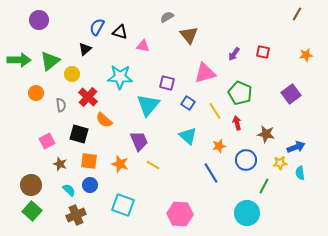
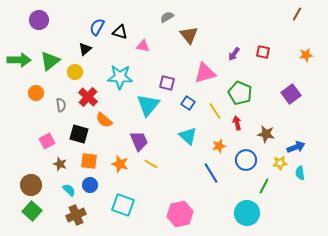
yellow circle at (72, 74): moved 3 px right, 2 px up
yellow line at (153, 165): moved 2 px left, 1 px up
pink hexagon at (180, 214): rotated 15 degrees counterclockwise
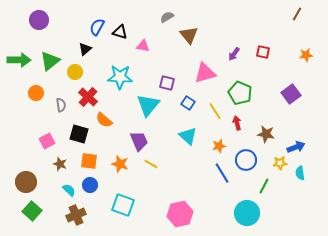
blue line at (211, 173): moved 11 px right
brown circle at (31, 185): moved 5 px left, 3 px up
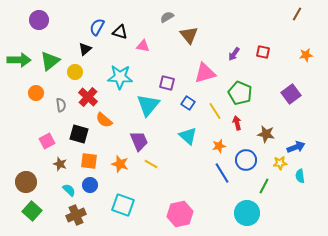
cyan semicircle at (300, 173): moved 3 px down
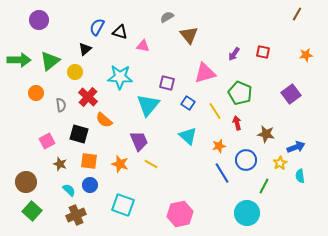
yellow star at (280, 163): rotated 24 degrees counterclockwise
